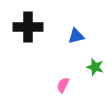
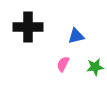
green star: rotated 24 degrees counterclockwise
pink semicircle: moved 21 px up
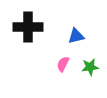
green star: moved 5 px left
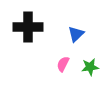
blue triangle: moved 2 px up; rotated 30 degrees counterclockwise
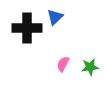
black cross: moved 1 px left, 1 px down
blue triangle: moved 21 px left, 17 px up
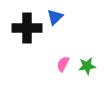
green star: moved 3 px left, 1 px up
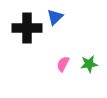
green star: moved 2 px right, 2 px up
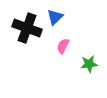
black cross: rotated 20 degrees clockwise
pink semicircle: moved 18 px up
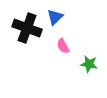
pink semicircle: rotated 56 degrees counterclockwise
green star: rotated 18 degrees clockwise
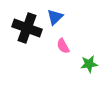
green star: rotated 18 degrees counterclockwise
